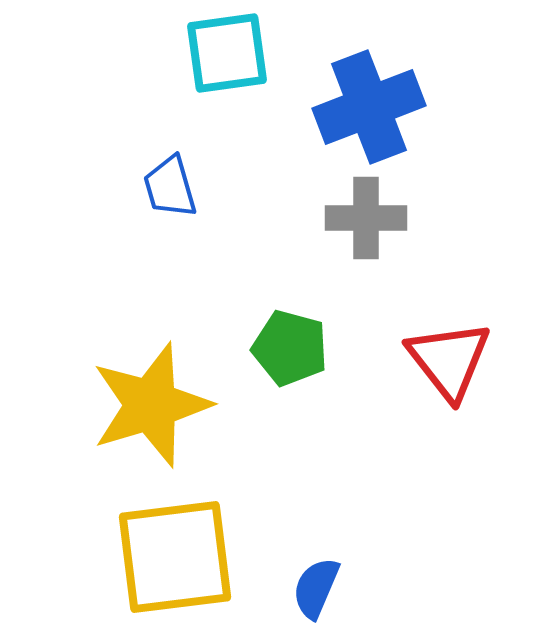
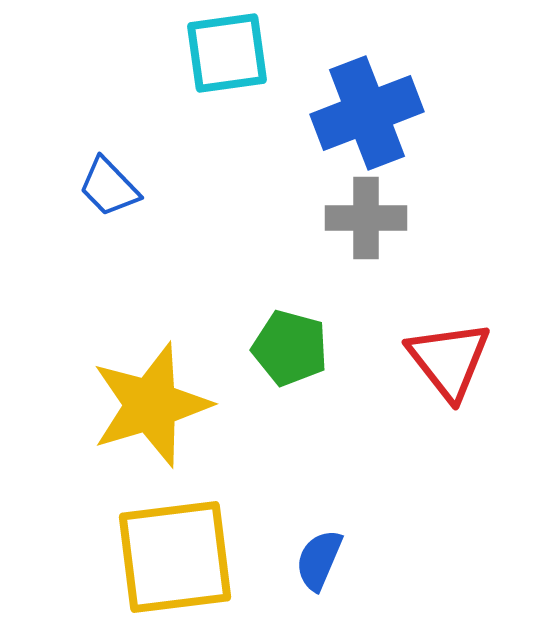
blue cross: moved 2 px left, 6 px down
blue trapezoid: moved 61 px left; rotated 28 degrees counterclockwise
blue semicircle: moved 3 px right, 28 px up
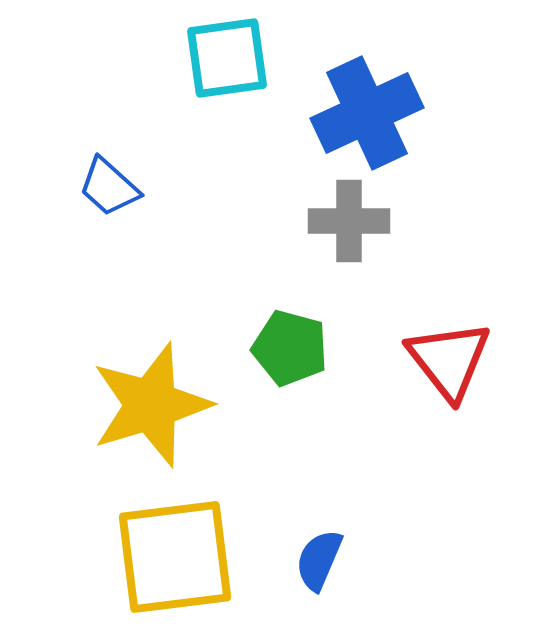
cyan square: moved 5 px down
blue cross: rotated 4 degrees counterclockwise
blue trapezoid: rotated 4 degrees counterclockwise
gray cross: moved 17 px left, 3 px down
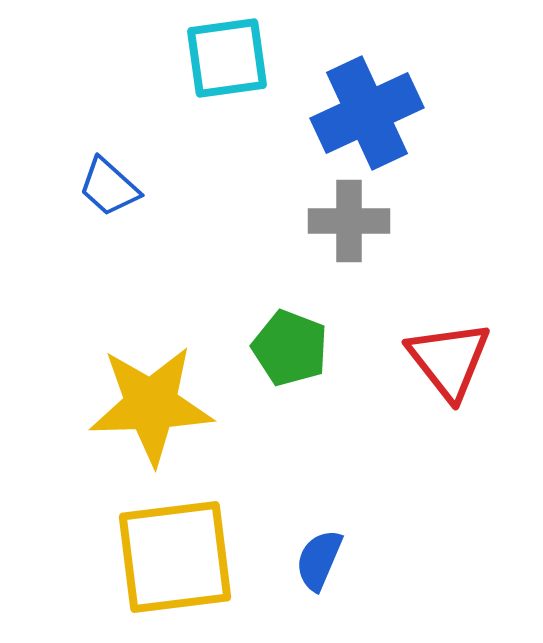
green pentagon: rotated 6 degrees clockwise
yellow star: rotated 15 degrees clockwise
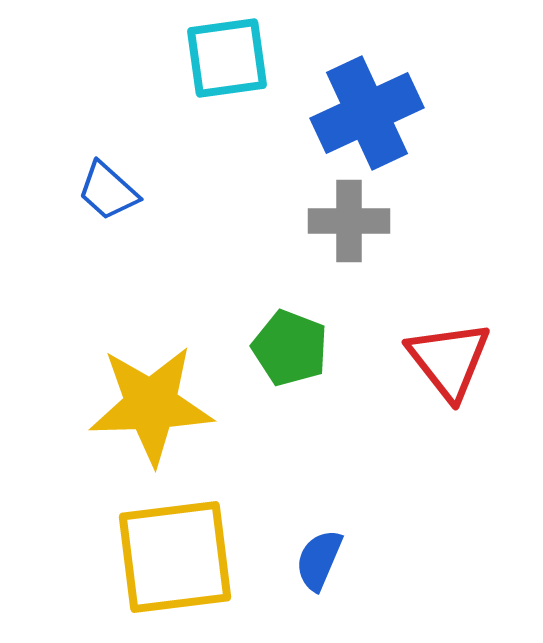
blue trapezoid: moved 1 px left, 4 px down
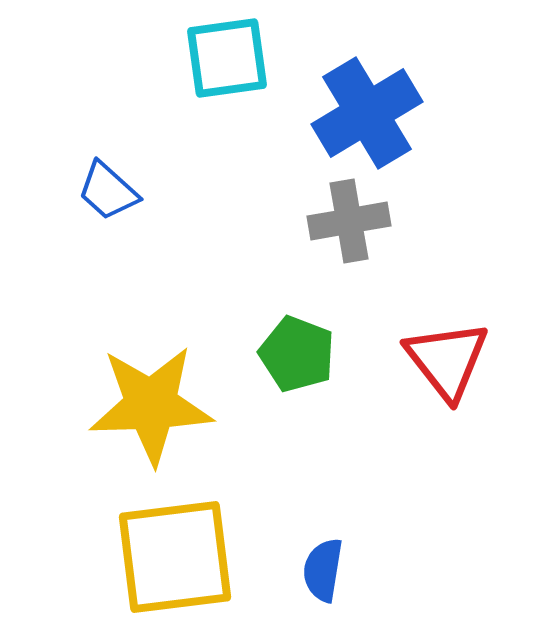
blue cross: rotated 6 degrees counterclockwise
gray cross: rotated 10 degrees counterclockwise
green pentagon: moved 7 px right, 6 px down
red triangle: moved 2 px left
blue semicircle: moved 4 px right, 10 px down; rotated 14 degrees counterclockwise
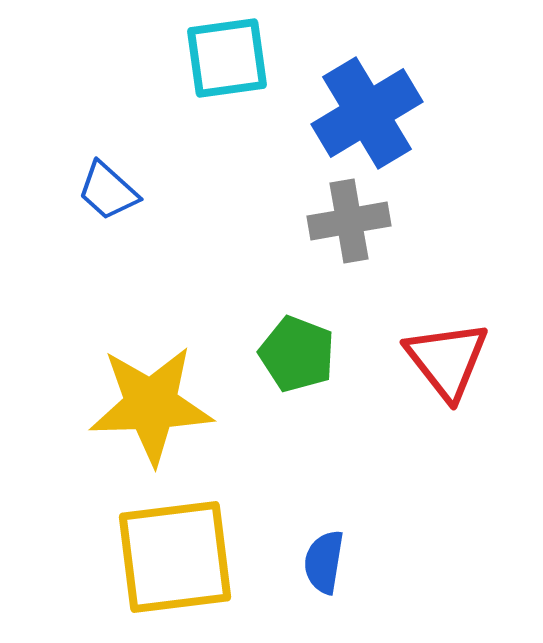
blue semicircle: moved 1 px right, 8 px up
